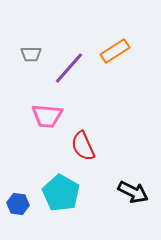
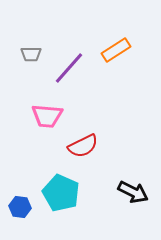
orange rectangle: moved 1 px right, 1 px up
red semicircle: rotated 92 degrees counterclockwise
cyan pentagon: rotated 6 degrees counterclockwise
blue hexagon: moved 2 px right, 3 px down
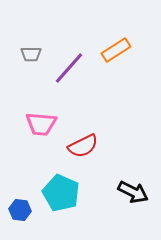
pink trapezoid: moved 6 px left, 8 px down
blue hexagon: moved 3 px down
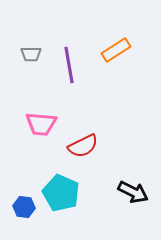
purple line: moved 3 px up; rotated 51 degrees counterclockwise
blue hexagon: moved 4 px right, 3 px up
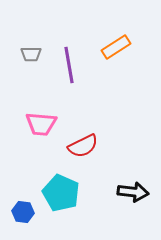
orange rectangle: moved 3 px up
black arrow: rotated 20 degrees counterclockwise
blue hexagon: moved 1 px left, 5 px down
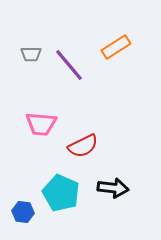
purple line: rotated 30 degrees counterclockwise
black arrow: moved 20 px left, 4 px up
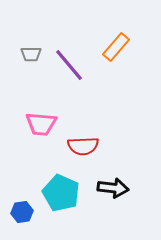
orange rectangle: rotated 16 degrees counterclockwise
red semicircle: rotated 24 degrees clockwise
blue hexagon: moved 1 px left; rotated 15 degrees counterclockwise
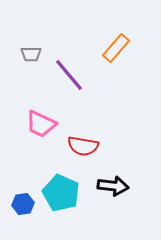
orange rectangle: moved 1 px down
purple line: moved 10 px down
pink trapezoid: rotated 20 degrees clockwise
red semicircle: rotated 12 degrees clockwise
black arrow: moved 2 px up
blue hexagon: moved 1 px right, 8 px up
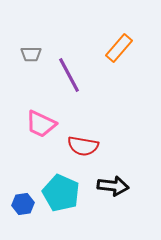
orange rectangle: moved 3 px right
purple line: rotated 12 degrees clockwise
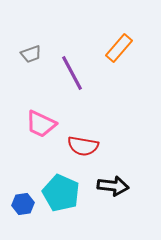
gray trapezoid: rotated 20 degrees counterclockwise
purple line: moved 3 px right, 2 px up
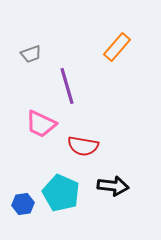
orange rectangle: moved 2 px left, 1 px up
purple line: moved 5 px left, 13 px down; rotated 12 degrees clockwise
